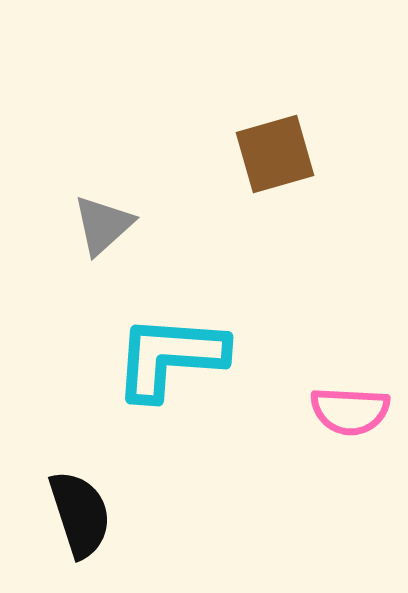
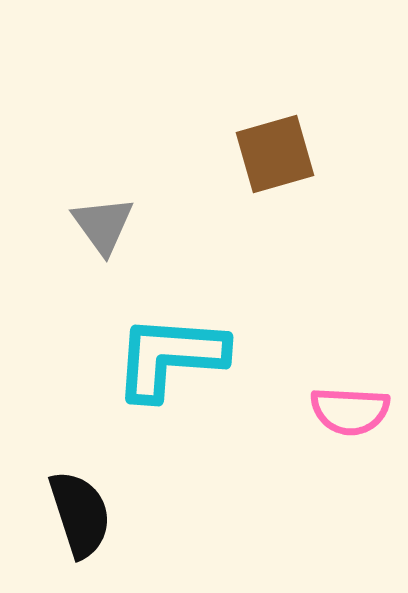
gray triangle: rotated 24 degrees counterclockwise
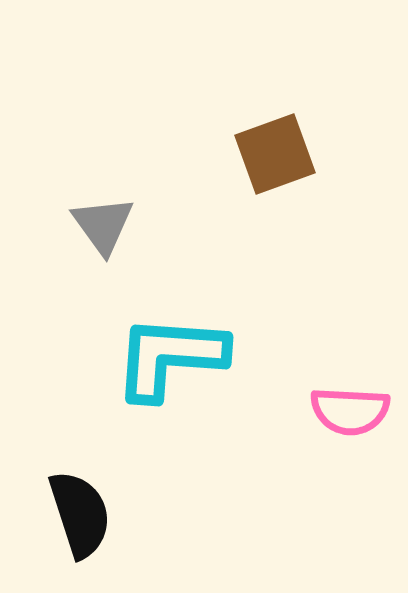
brown square: rotated 4 degrees counterclockwise
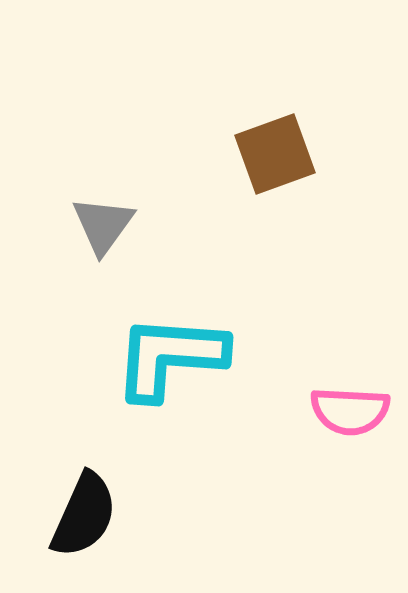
gray triangle: rotated 12 degrees clockwise
black semicircle: moved 4 px right, 1 px down; rotated 42 degrees clockwise
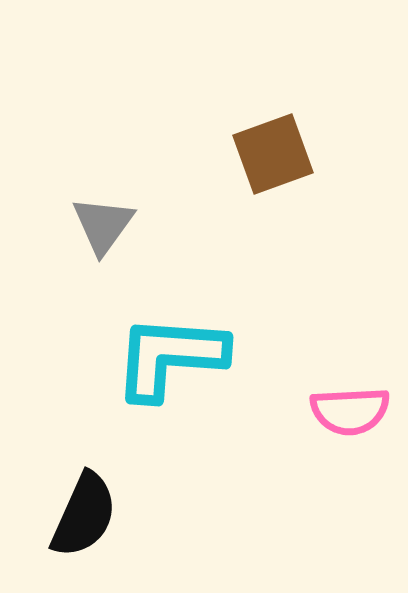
brown square: moved 2 px left
pink semicircle: rotated 6 degrees counterclockwise
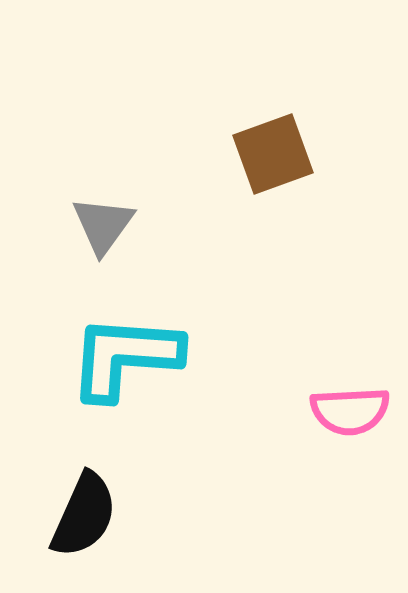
cyan L-shape: moved 45 px left
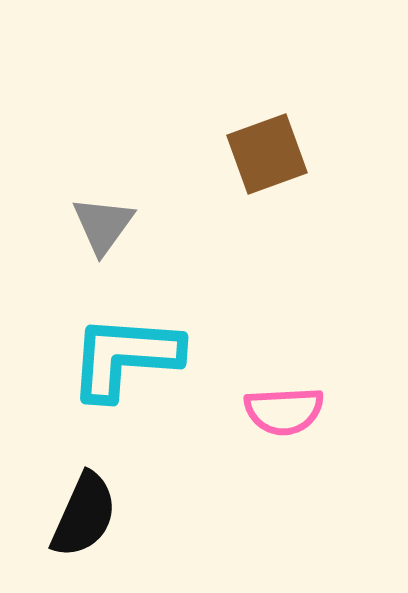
brown square: moved 6 px left
pink semicircle: moved 66 px left
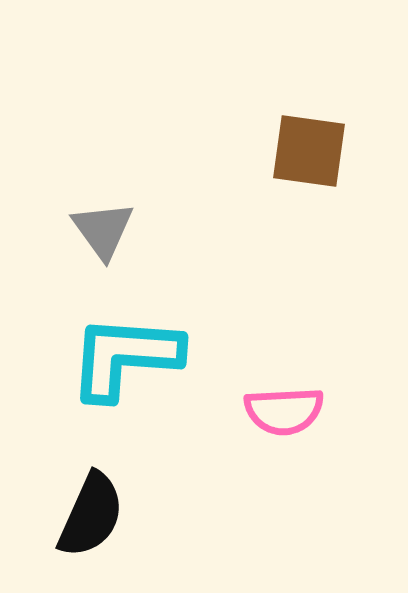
brown square: moved 42 px right, 3 px up; rotated 28 degrees clockwise
gray triangle: moved 5 px down; rotated 12 degrees counterclockwise
black semicircle: moved 7 px right
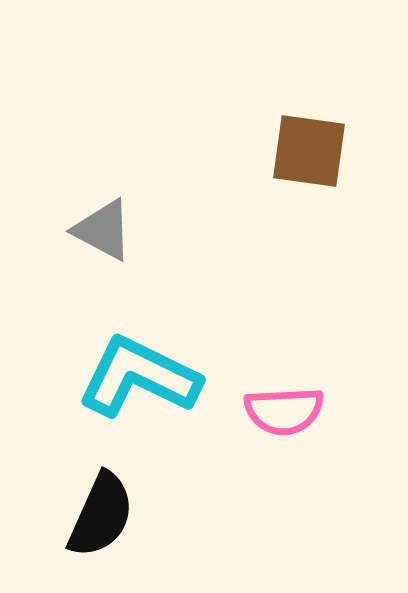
gray triangle: rotated 26 degrees counterclockwise
cyan L-shape: moved 14 px right, 20 px down; rotated 22 degrees clockwise
black semicircle: moved 10 px right
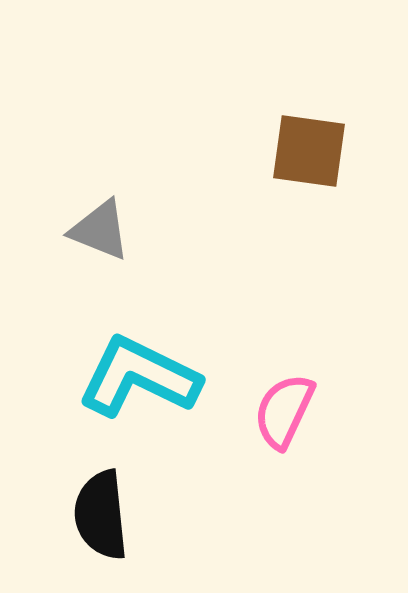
gray triangle: moved 3 px left; rotated 6 degrees counterclockwise
pink semicircle: rotated 118 degrees clockwise
black semicircle: rotated 150 degrees clockwise
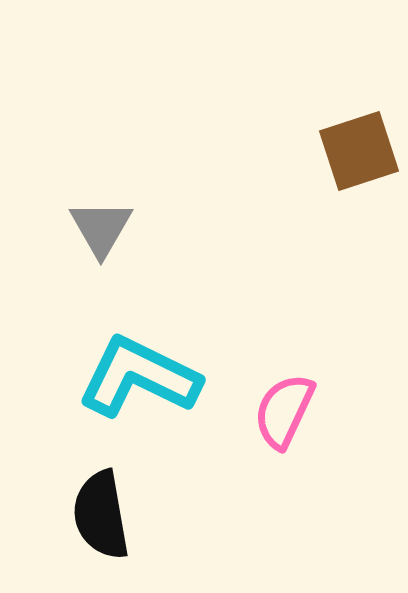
brown square: moved 50 px right; rotated 26 degrees counterclockwise
gray triangle: moved 1 px right, 2 px up; rotated 38 degrees clockwise
black semicircle: rotated 4 degrees counterclockwise
